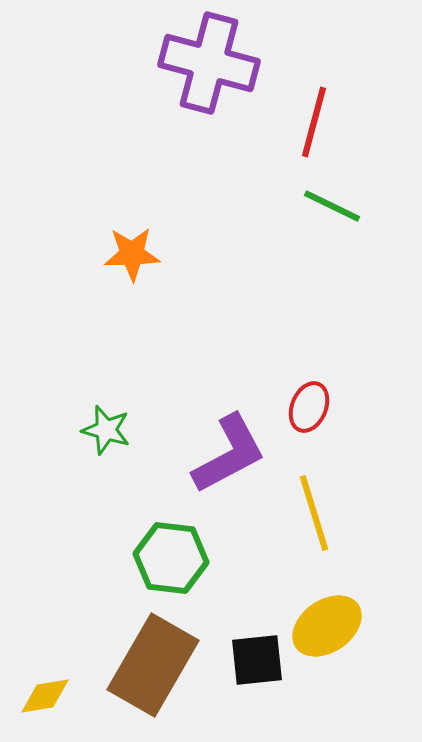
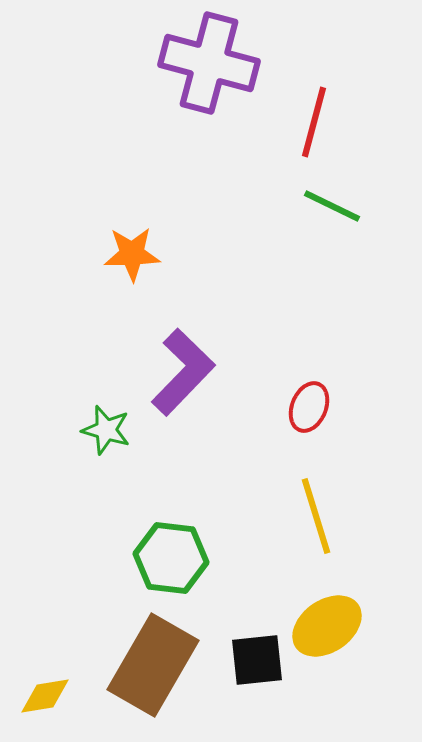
purple L-shape: moved 46 px left, 82 px up; rotated 18 degrees counterclockwise
yellow line: moved 2 px right, 3 px down
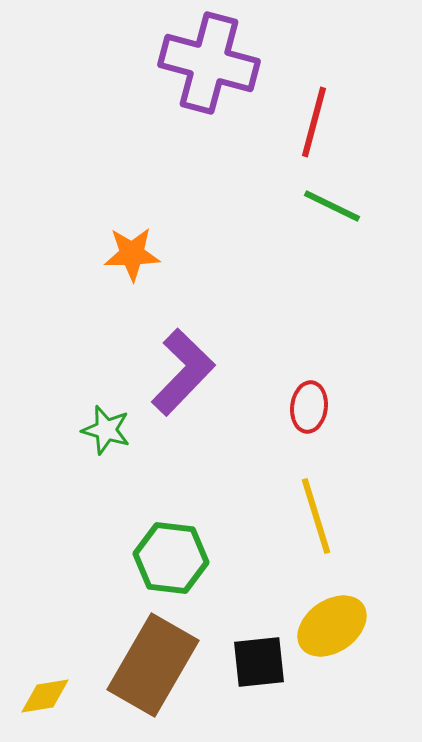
red ellipse: rotated 15 degrees counterclockwise
yellow ellipse: moved 5 px right
black square: moved 2 px right, 2 px down
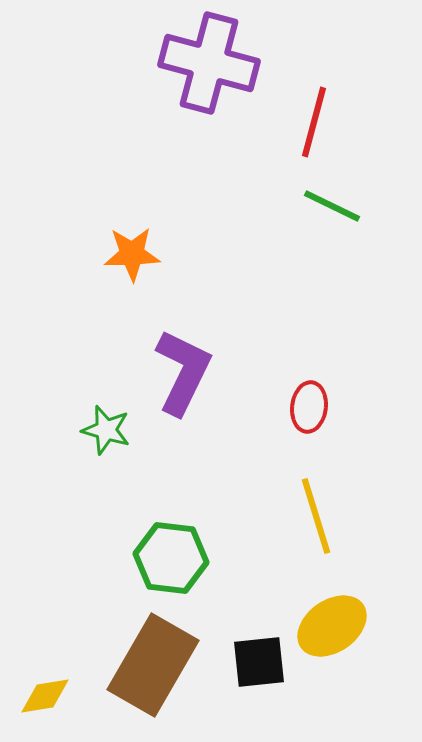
purple L-shape: rotated 18 degrees counterclockwise
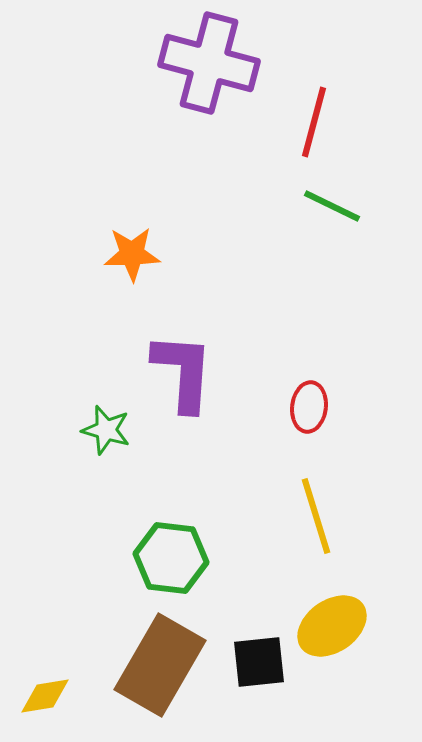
purple L-shape: rotated 22 degrees counterclockwise
brown rectangle: moved 7 px right
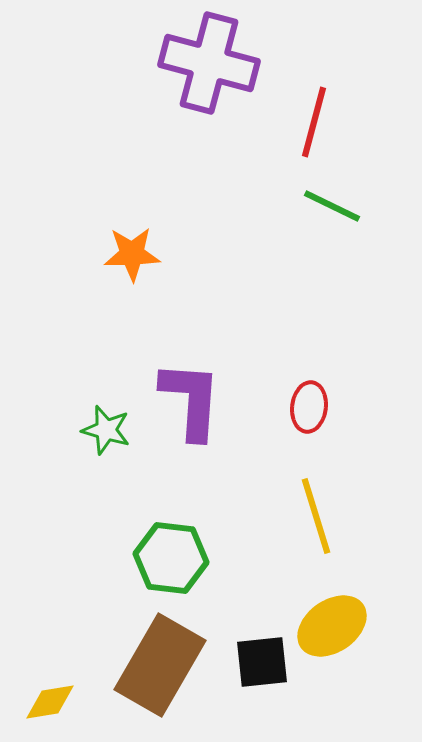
purple L-shape: moved 8 px right, 28 px down
black square: moved 3 px right
yellow diamond: moved 5 px right, 6 px down
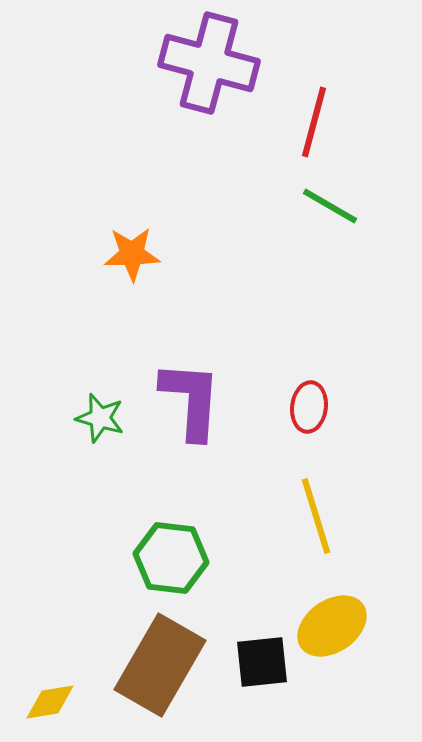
green line: moved 2 px left; rotated 4 degrees clockwise
green star: moved 6 px left, 12 px up
